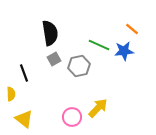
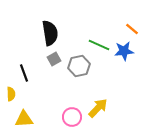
yellow triangle: rotated 42 degrees counterclockwise
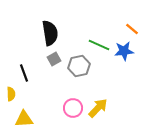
pink circle: moved 1 px right, 9 px up
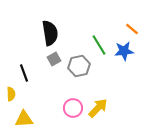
green line: rotated 35 degrees clockwise
